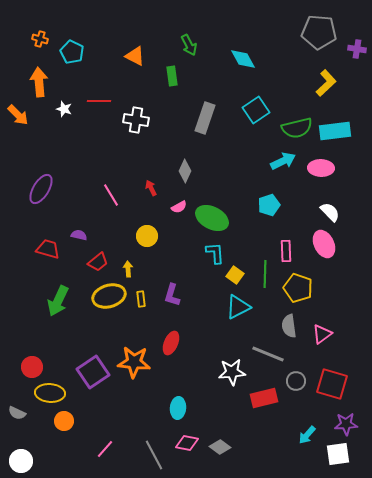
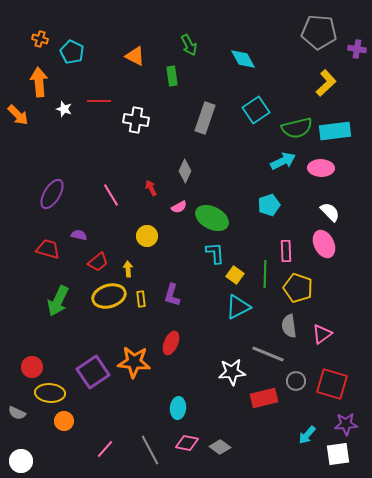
purple ellipse at (41, 189): moved 11 px right, 5 px down
gray line at (154, 455): moved 4 px left, 5 px up
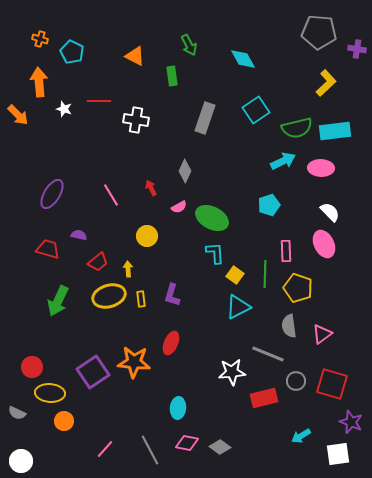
purple star at (346, 424): moved 5 px right, 2 px up; rotated 25 degrees clockwise
cyan arrow at (307, 435): moved 6 px left, 1 px down; rotated 18 degrees clockwise
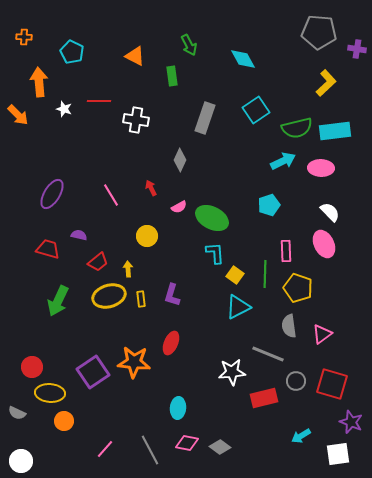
orange cross at (40, 39): moved 16 px left, 2 px up; rotated 14 degrees counterclockwise
gray diamond at (185, 171): moved 5 px left, 11 px up
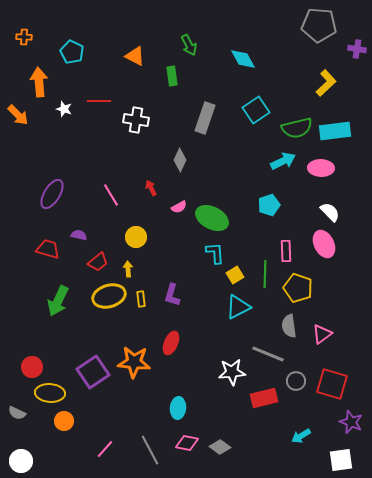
gray pentagon at (319, 32): moved 7 px up
yellow circle at (147, 236): moved 11 px left, 1 px down
yellow square at (235, 275): rotated 24 degrees clockwise
white square at (338, 454): moved 3 px right, 6 px down
